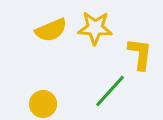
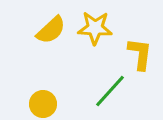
yellow semicircle: rotated 20 degrees counterclockwise
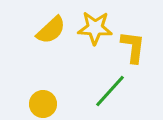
yellow L-shape: moved 7 px left, 7 px up
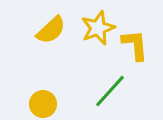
yellow star: moved 3 px right; rotated 24 degrees counterclockwise
yellow L-shape: moved 2 px right, 2 px up; rotated 12 degrees counterclockwise
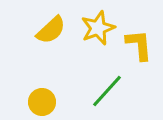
yellow L-shape: moved 4 px right
green line: moved 3 px left
yellow circle: moved 1 px left, 2 px up
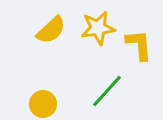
yellow star: rotated 12 degrees clockwise
yellow circle: moved 1 px right, 2 px down
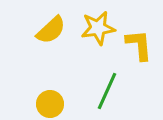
green line: rotated 18 degrees counterclockwise
yellow circle: moved 7 px right
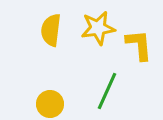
yellow semicircle: rotated 140 degrees clockwise
